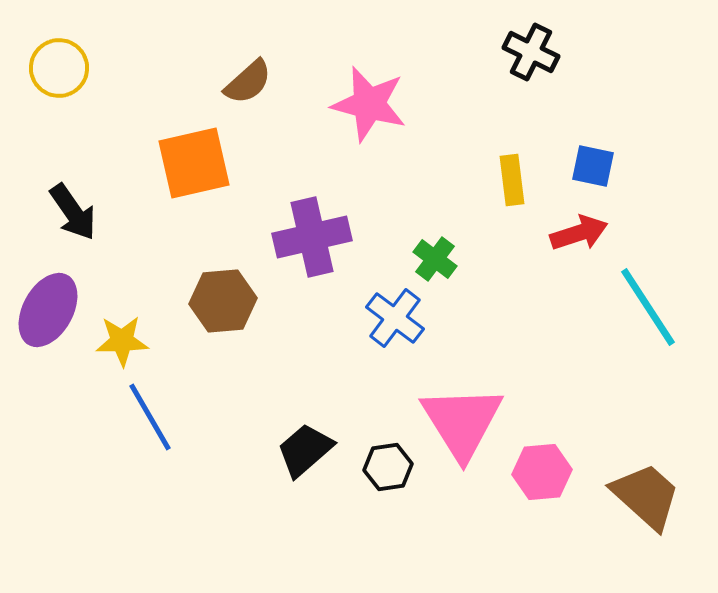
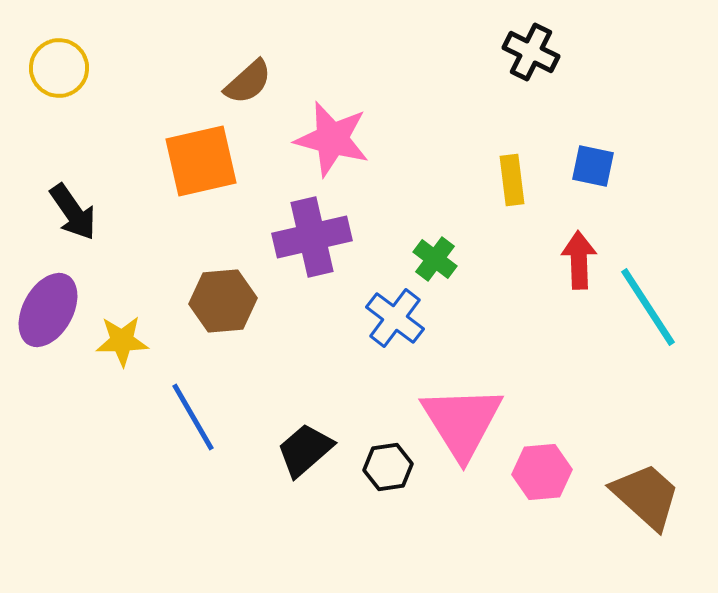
pink star: moved 37 px left, 35 px down
orange square: moved 7 px right, 2 px up
red arrow: moved 27 px down; rotated 74 degrees counterclockwise
blue line: moved 43 px right
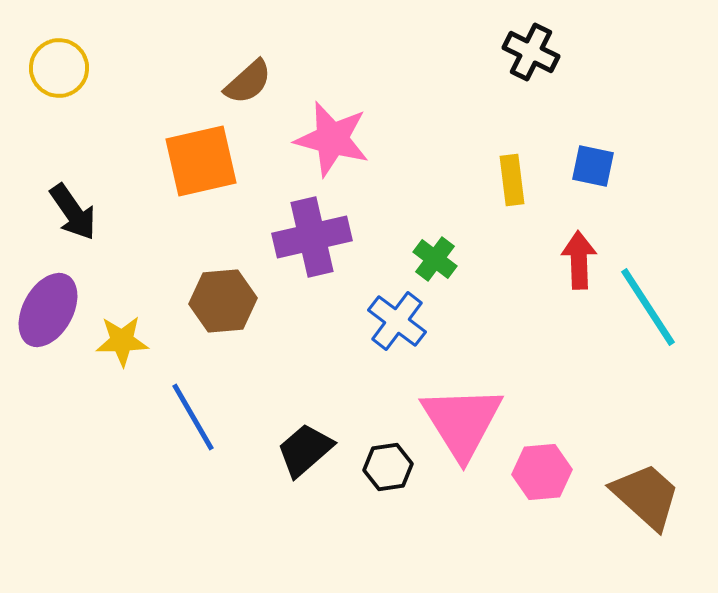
blue cross: moved 2 px right, 3 px down
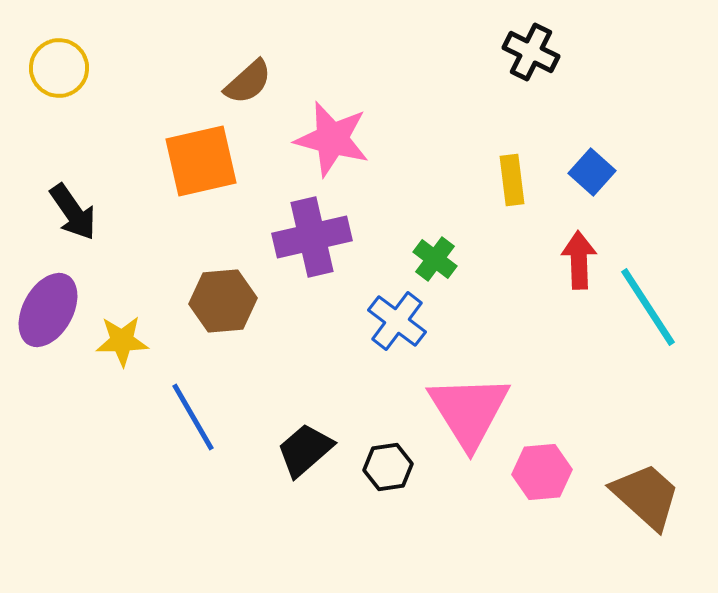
blue square: moved 1 px left, 6 px down; rotated 30 degrees clockwise
pink triangle: moved 7 px right, 11 px up
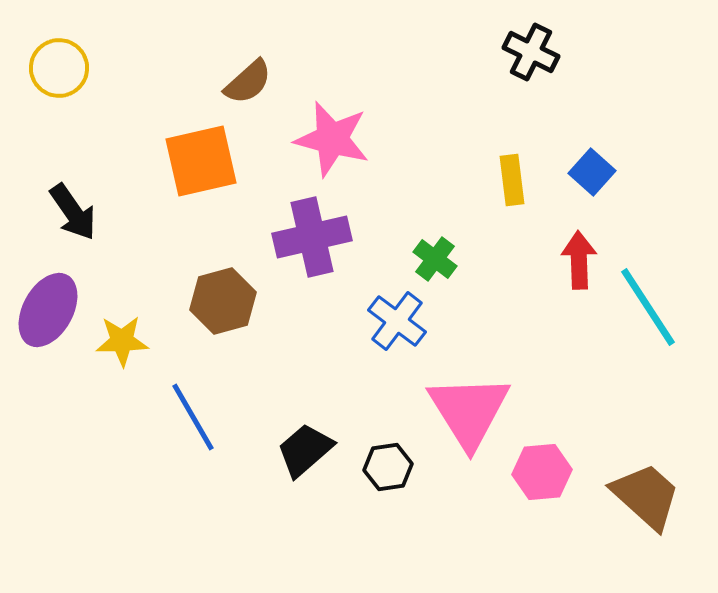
brown hexagon: rotated 10 degrees counterclockwise
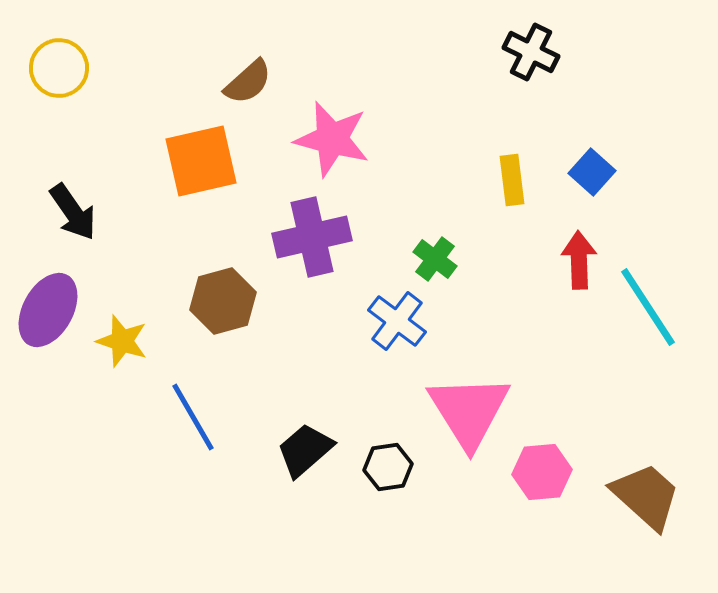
yellow star: rotated 20 degrees clockwise
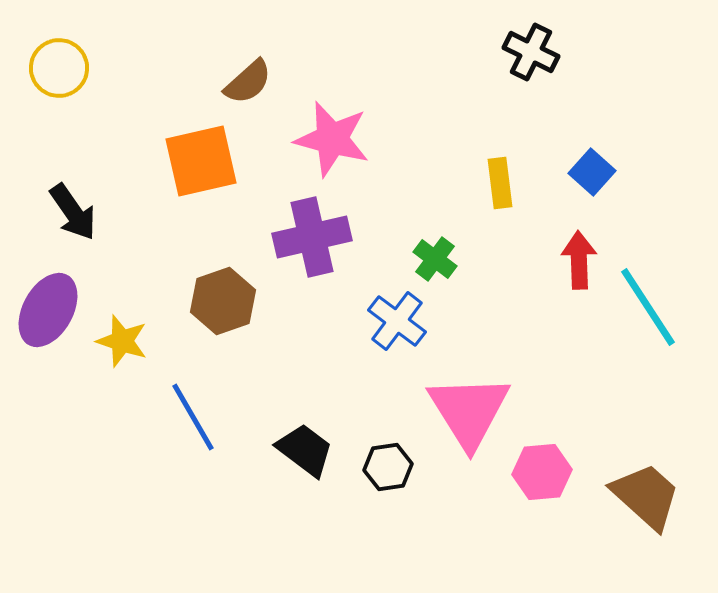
yellow rectangle: moved 12 px left, 3 px down
brown hexagon: rotated 4 degrees counterclockwise
black trapezoid: rotated 78 degrees clockwise
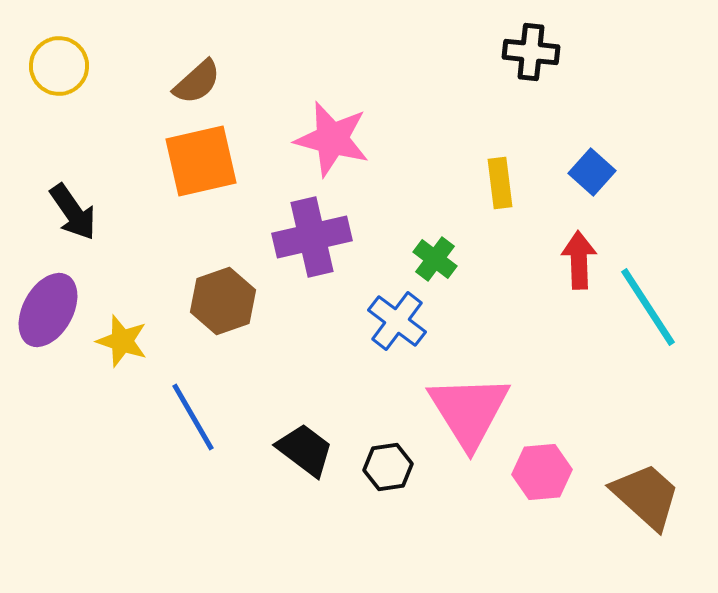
black cross: rotated 20 degrees counterclockwise
yellow circle: moved 2 px up
brown semicircle: moved 51 px left
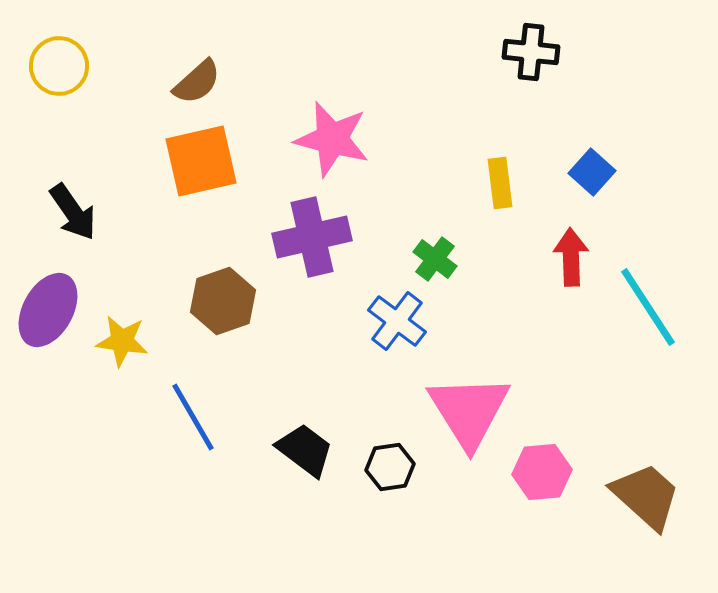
red arrow: moved 8 px left, 3 px up
yellow star: rotated 10 degrees counterclockwise
black hexagon: moved 2 px right
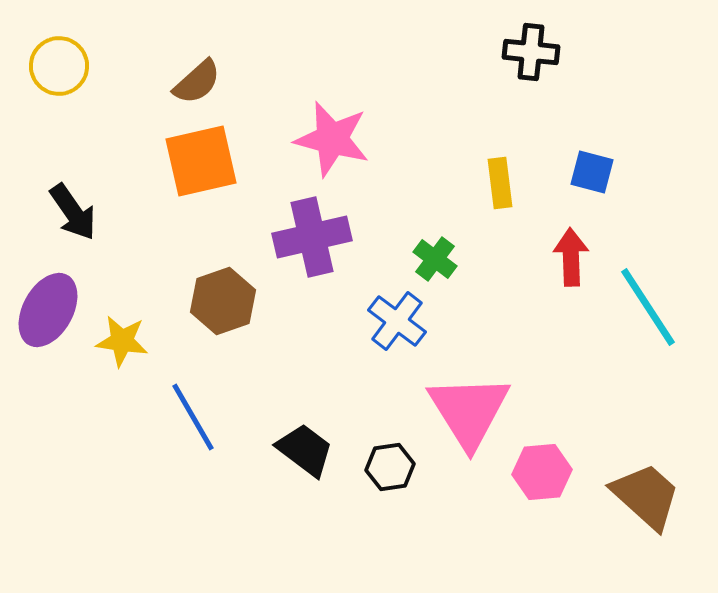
blue square: rotated 27 degrees counterclockwise
